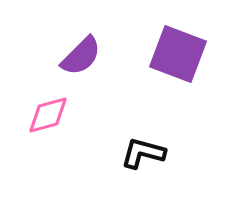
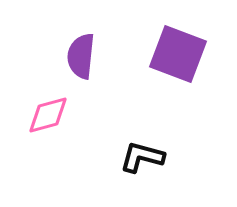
purple semicircle: rotated 141 degrees clockwise
black L-shape: moved 1 px left, 4 px down
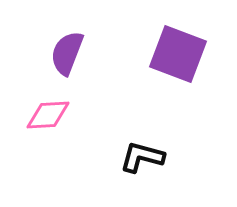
purple semicircle: moved 14 px left, 3 px up; rotated 15 degrees clockwise
pink diamond: rotated 12 degrees clockwise
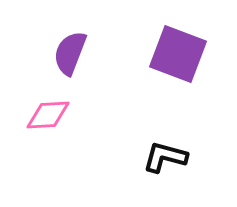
purple semicircle: moved 3 px right
black L-shape: moved 23 px right
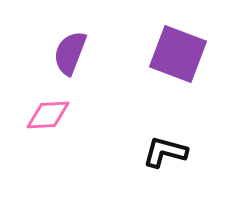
black L-shape: moved 5 px up
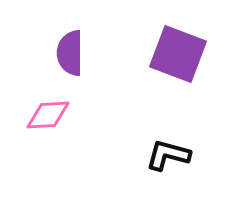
purple semicircle: rotated 21 degrees counterclockwise
black L-shape: moved 3 px right, 3 px down
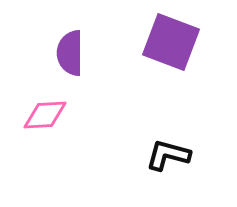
purple square: moved 7 px left, 12 px up
pink diamond: moved 3 px left
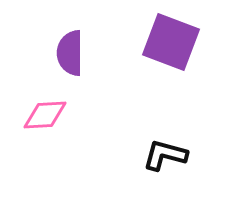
black L-shape: moved 3 px left
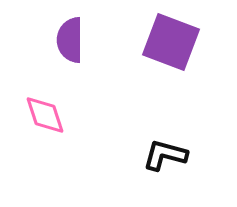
purple semicircle: moved 13 px up
pink diamond: rotated 75 degrees clockwise
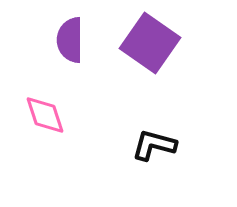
purple square: moved 21 px left, 1 px down; rotated 14 degrees clockwise
black L-shape: moved 11 px left, 10 px up
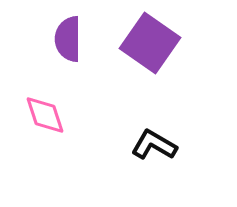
purple semicircle: moved 2 px left, 1 px up
black L-shape: rotated 15 degrees clockwise
